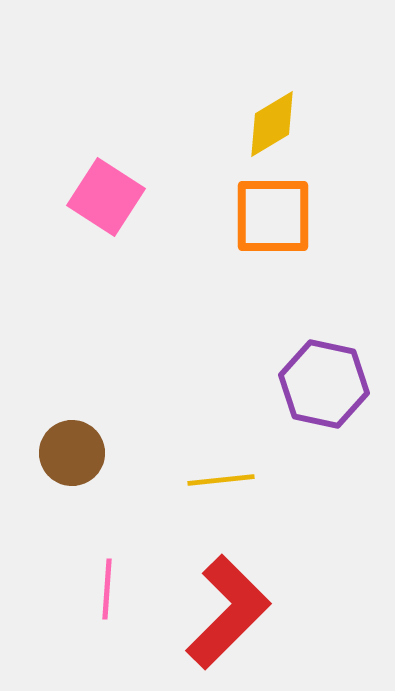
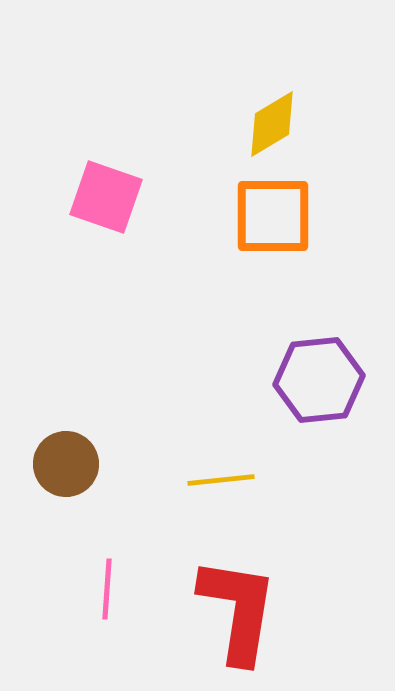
pink square: rotated 14 degrees counterclockwise
purple hexagon: moved 5 px left, 4 px up; rotated 18 degrees counterclockwise
brown circle: moved 6 px left, 11 px down
red L-shape: moved 10 px right, 2 px up; rotated 36 degrees counterclockwise
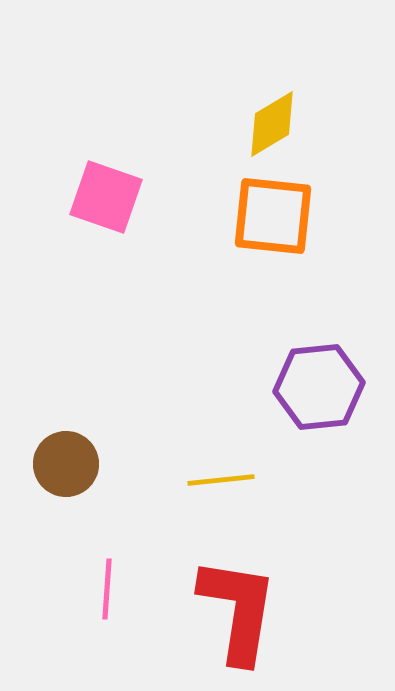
orange square: rotated 6 degrees clockwise
purple hexagon: moved 7 px down
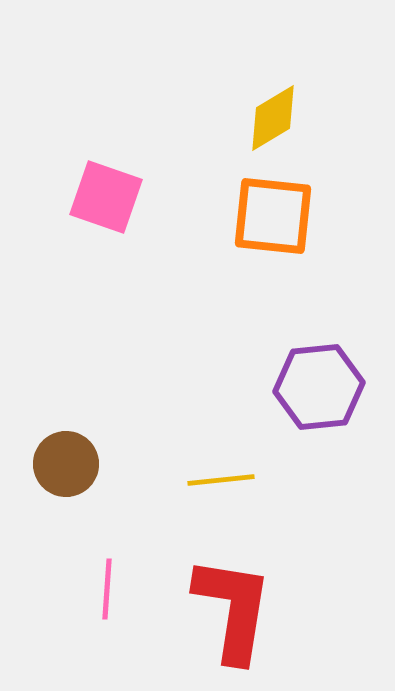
yellow diamond: moved 1 px right, 6 px up
red L-shape: moved 5 px left, 1 px up
